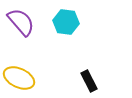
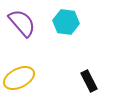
purple semicircle: moved 1 px right, 1 px down
yellow ellipse: rotated 52 degrees counterclockwise
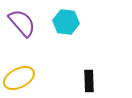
black rectangle: rotated 25 degrees clockwise
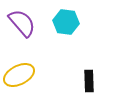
yellow ellipse: moved 3 px up
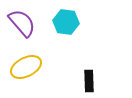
yellow ellipse: moved 7 px right, 8 px up
